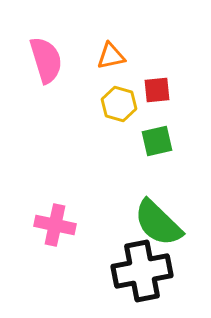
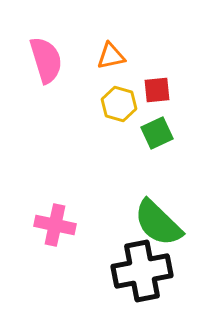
green square: moved 8 px up; rotated 12 degrees counterclockwise
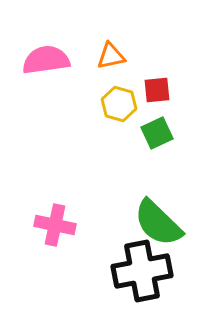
pink semicircle: rotated 81 degrees counterclockwise
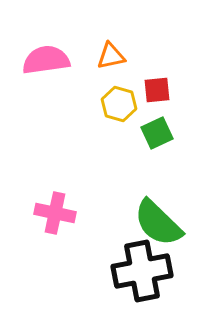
pink cross: moved 12 px up
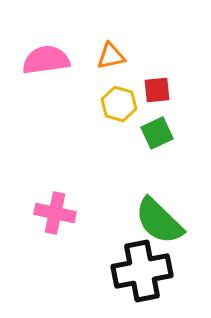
green semicircle: moved 1 px right, 2 px up
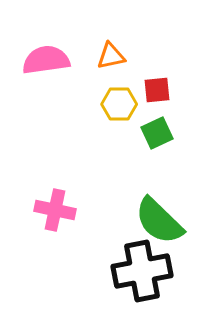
yellow hexagon: rotated 16 degrees counterclockwise
pink cross: moved 3 px up
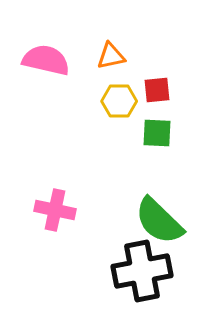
pink semicircle: rotated 21 degrees clockwise
yellow hexagon: moved 3 px up
green square: rotated 28 degrees clockwise
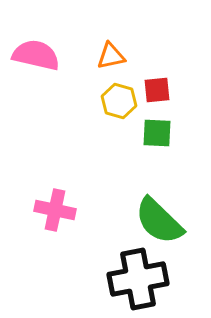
pink semicircle: moved 10 px left, 5 px up
yellow hexagon: rotated 16 degrees clockwise
black cross: moved 4 px left, 8 px down
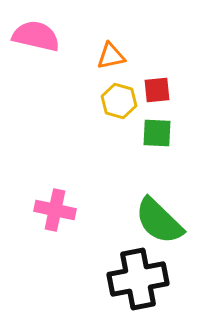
pink semicircle: moved 19 px up
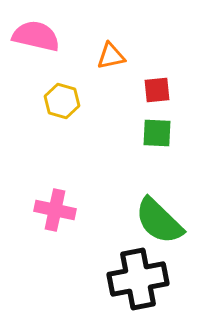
yellow hexagon: moved 57 px left
